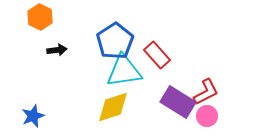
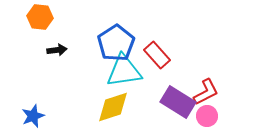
orange hexagon: rotated 20 degrees counterclockwise
blue pentagon: moved 1 px right, 2 px down
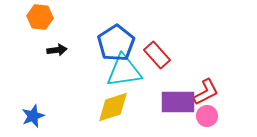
purple rectangle: rotated 32 degrees counterclockwise
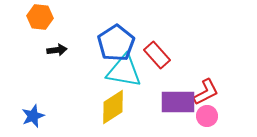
cyan triangle: rotated 18 degrees clockwise
yellow diamond: rotated 15 degrees counterclockwise
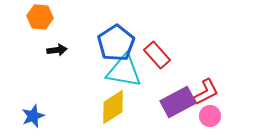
purple rectangle: rotated 28 degrees counterclockwise
pink circle: moved 3 px right
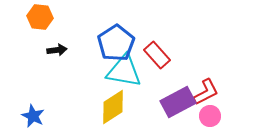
blue star: rotated 25 degrees counterclockwise
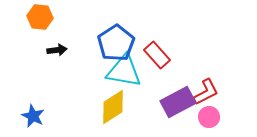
pink circle: moved 1 px left, 1 px down
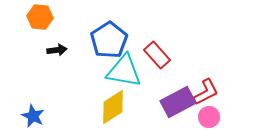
blue pentagon: moved 7 px left, 3 px up
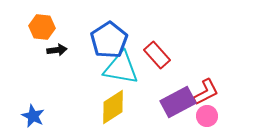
orange hexagon: moved 2 px right, 10 px down
cyan triangle: moved 3 px left, 3 px up
pink circle: moved 2 px left, 1 px up
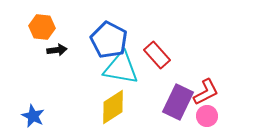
blue pentagon: rotated 12 degrees counterclockwise
purple rectangle: rotated 36 degrees counterclockwise
